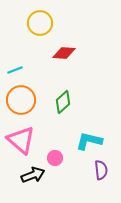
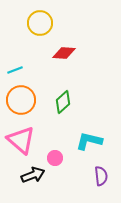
purple semicircle: moved 6 px down
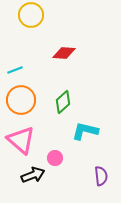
yellow circle: moved 9 px left, 8 px up
cyan L-shape: moved 4 px left, 10 px up
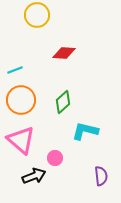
yellow circle: moved 6 px right
black arrow: moved 1 px right, 1 px down
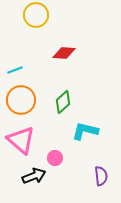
yellow circle: moved 1 px left
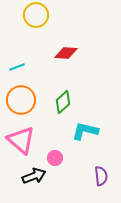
red diamond: moved 2 px right
cyan line: moved 2 px right, 3 px up
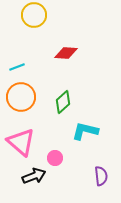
yellow circle: moved 2 px left
orange circle: moved 3 px up
pink triangle: moved 2 px down
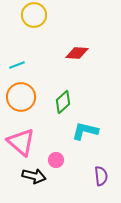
red diamond: moved 11 px right
cyan line: moved 2 px up
pink circle: moved 1 px right, 2 px down
black arrow: rotated 35 degrees clockwise
